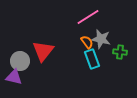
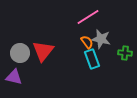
green cross: moved 5 px right, 1 px down
gray circle: moved 8 px up
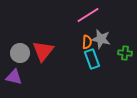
pink line: moved 2 px up
orange semicircle: rotated 40 degrees clockwise
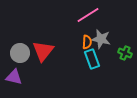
green cross: rotated 16 degrees clockwise
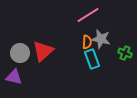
red triangle: rotated 10 degrees clockwise
